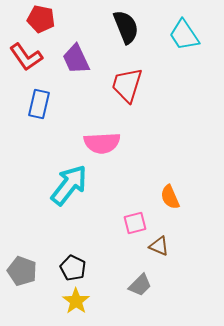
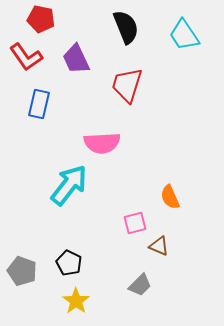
black pentagon: moved 4 px left, 5 px up
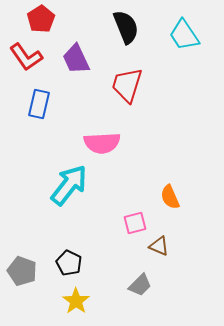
red pentagon: rotated 28 degrees clockwise
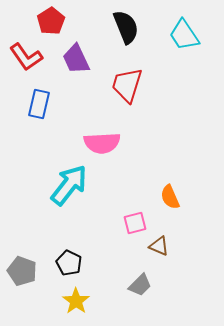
red pentagon: moved 10 px right, 2 px down
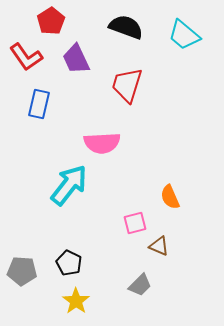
black semicircle: rotated 48 degrees counterclockwise
cyan trapezoid: rotated 16 degrees counterclockwise
gray pentagon: rotated 16 degrees counterclockwise
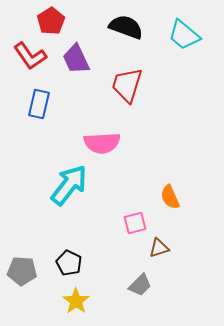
red L-shape: moved 4 px right, 1 px up
brown triangle: moved 2 px down; rotated 40 degrees counterclockwise
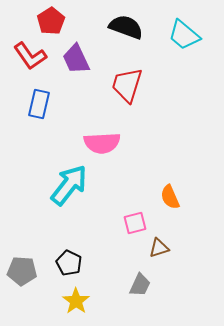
gray trapezoid: rotated 20 degrees counterclockwise
